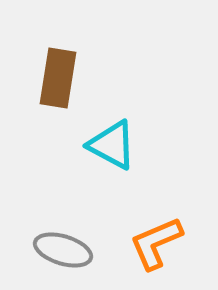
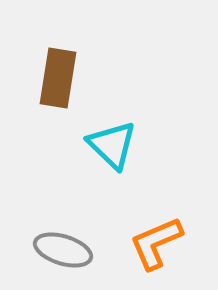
cyan triangle: rotated 16 degrees clockwise
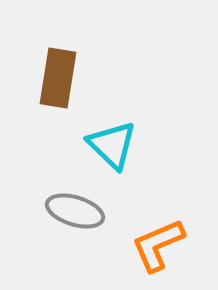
orange L-shape: moved 2 px right, 2 px down
gray ellipse: moved 12 px right, 39 px up
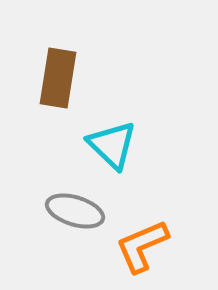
orange L-shape: moved 16 px left, 1 px down
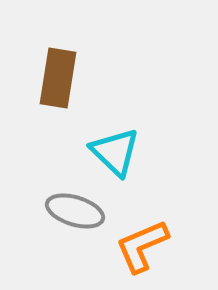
cyan triangle: moved 3 px right, 7 px down
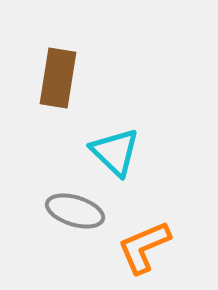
orange L-shape: moved 2 px right, 1 px down
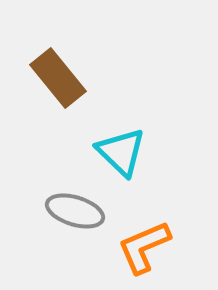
brown rectangle: rotated 48 degrees counterclockwise
cyan triangle: moved 6 px right
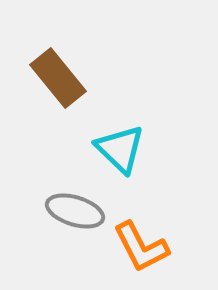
cyan triangle: moved 1 px left, 3 px up
orange L-shape: moved 3 px left; rotated 94 degrees counterclockwise
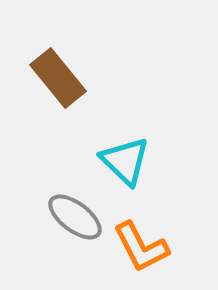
cyan triangle: moved 5 px right, 12 px down
gray ellipse: moved 6 px down; rotated 20 degrees clockwise
